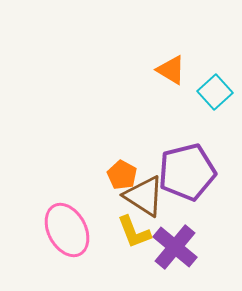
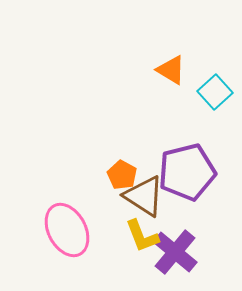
yellow L-shape: moved 8 px right, 4 px down
purple cross: moved 5 px down
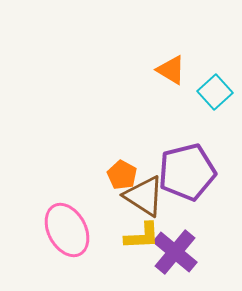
yellow L-shape: rotated 72 degrees counterclockwise
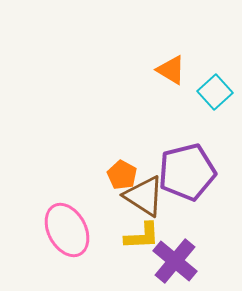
purple cross: moved 9 px down
